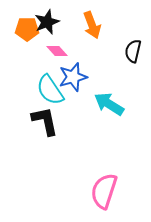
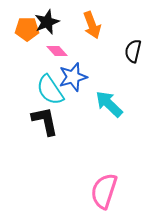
cyan arrow: rotated 12 degrees clockwise
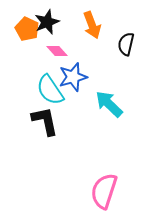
orange pentagon: rotated 25 degrees clockwise
black semicircle: moved 7 px left, 7 px up
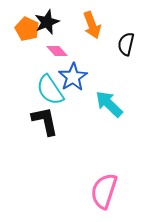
blue star: rotated 16 degrees counterclockwise
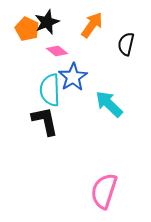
orange arrow: rotated 124 degrees counterclockwise
pink diamond: rotated 10 degrees counterclockwise
cyan semicircle: rotated 32 degrees clockwise
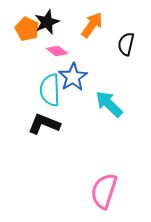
black L-shape: moved 1 px left, 3 px down; rotated 56 degrees counterclockwise
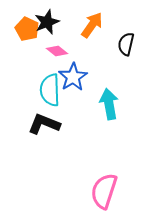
cyan arrow: rotated 36 degrees clockwise
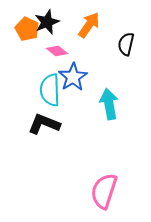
orange arrow: moved 3 px left
